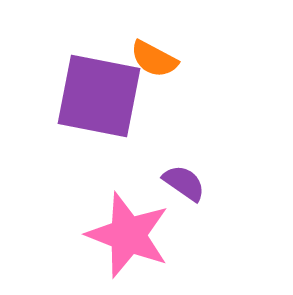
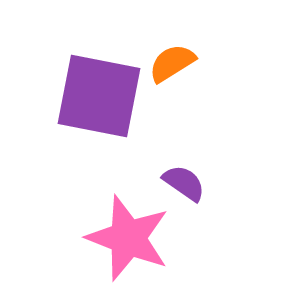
orange semicircle: moved 18 px right, 4 px down; rotated 120 degrees clockwise
pink star: moved 3 px down
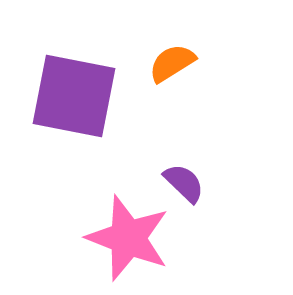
purple square: moved 25 px left
purple semicircle: rotated 9 degrees clockwise
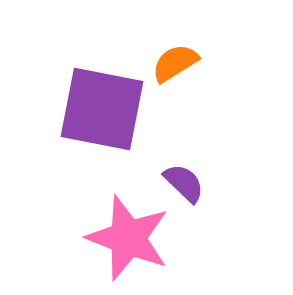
orange semicircle: moved 3 px right
purple square: moved 28 px right, 13 px down
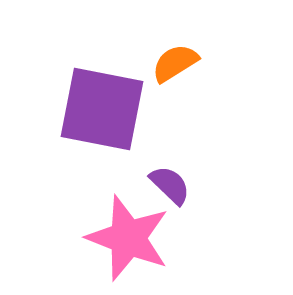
purple semicircle: moved 14 px left, 2 px down
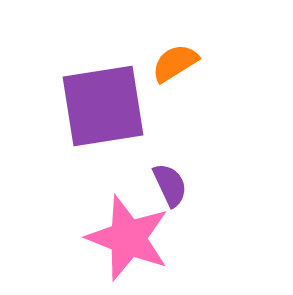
purple square: moved 1 px right, 3 px up; rotated 20 degrees counterclockwise
purple semicircle: rotated 21 degrees clockwise
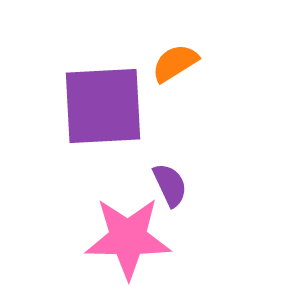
purple square: rotated 6 degrees clockwise
pink star: rotated 20 degrees counterclockwise
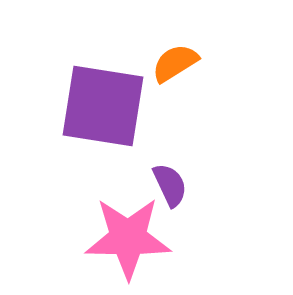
purple square: rotated 12 degrees clockwise
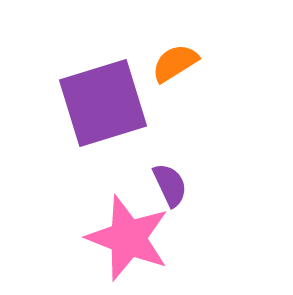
purple square: moved 3 px up; rotated 26 degrees counterclockwise
pink star: rotated 20 degrees clockwise
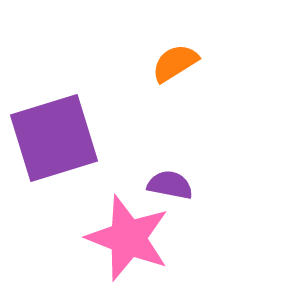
purple square: moved 49 px left, 35 px down
purple semicircle: rotated 54 degrees counterclockwise
